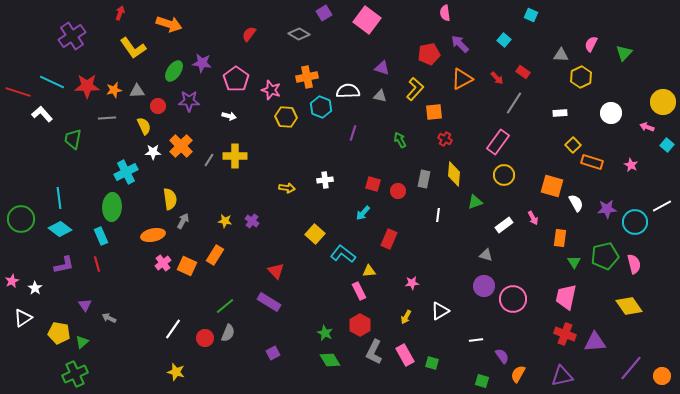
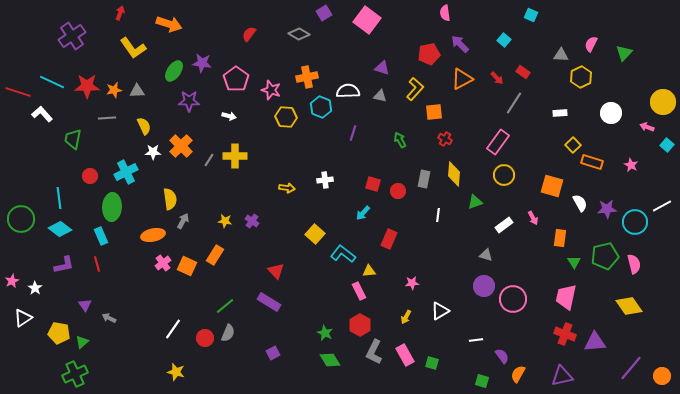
red circle at (158, 106): moved 68 px left, 70 px down
white semicircle at (576, 203): moved 4 px right
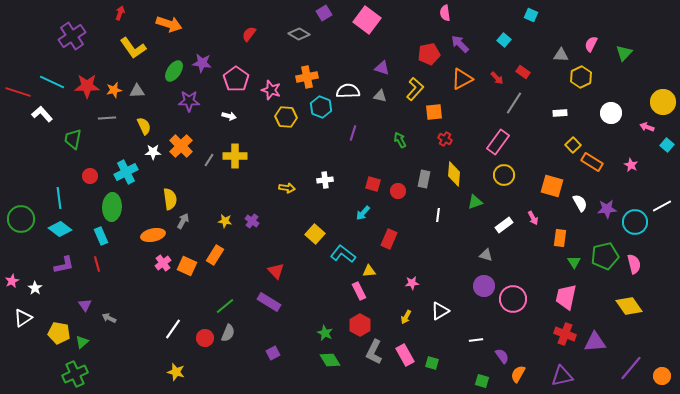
orange rectangle at (592, 162): rotated 15 degrees clockwise
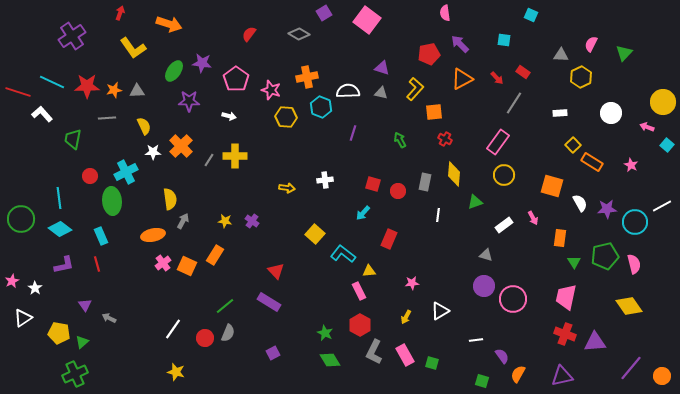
cyan square at (504, 40): rotated 32 degrees counterclockwise
gray triangle at (380, 96): moved 1 px right, 3 px up
gray rectangle at (424, 179): moved 1 px right, 3 px down
green ellipse at (112, 207): moved 6 px up; rotated 8 degrees counterclockwise
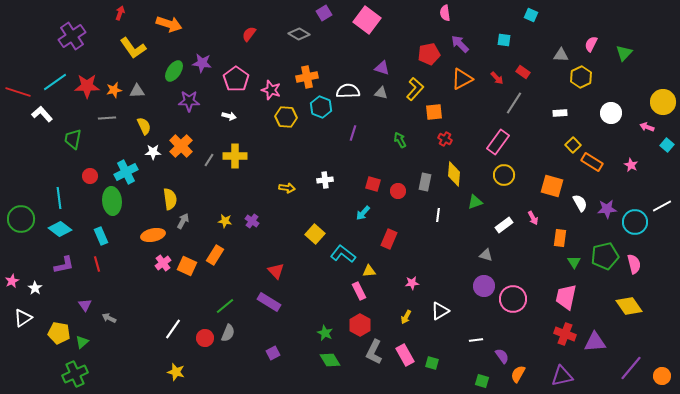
cyan line at (52, 82): moved 3 px right; rotated 60 degrees counterclockwise
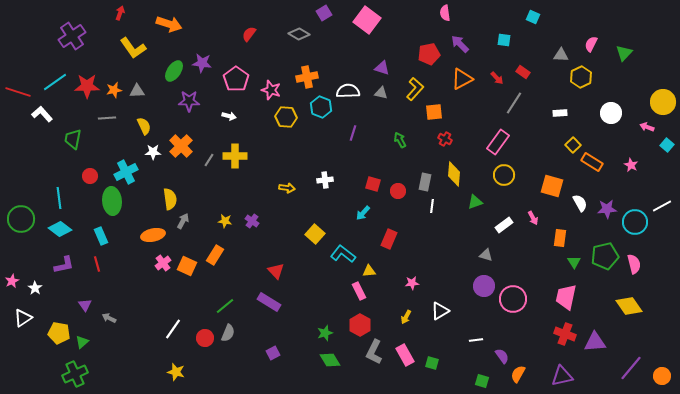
cyan square at (531, 15): moved 2 px right, 2 px down
white line at (438, 215): moved 6 px left, 9 px up
green star at (325, 333): rotated 28 degrees clockwise
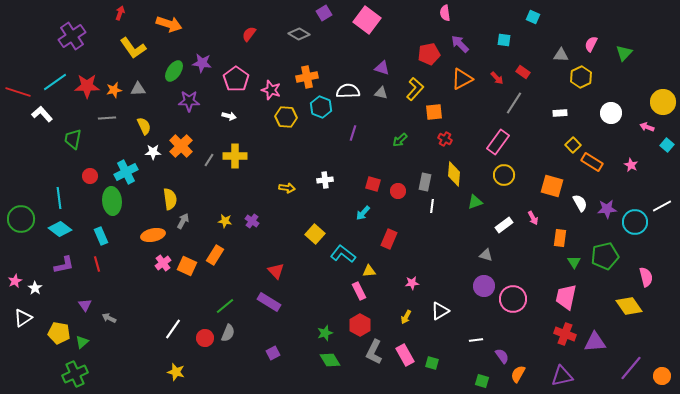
gray triangle at (137, 91): moved 1 px right, 2 px up
green arrow at (400, 140): rotated 105 degrees counterclockwise
pink semicircle at (634, 264): moved 12 px right, 13 px down
pink star at (12, 281): moved 3 px right
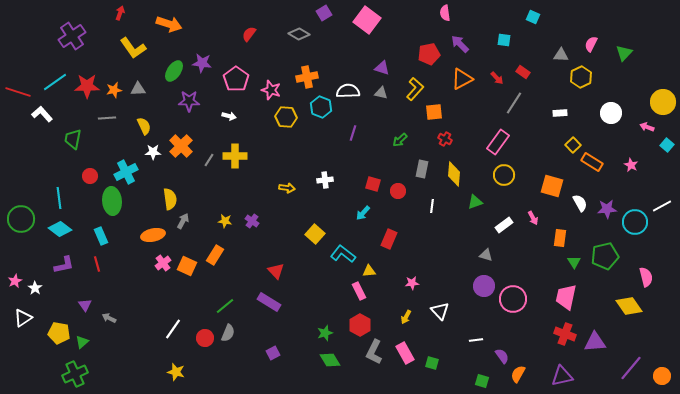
gray rectangle at (425, 182): moved 3 px left, 13 px up
white triangle at (440, 311): rotated 42 degrees counterclockwise
pink rectangle at (405, 355): moved 2 px up
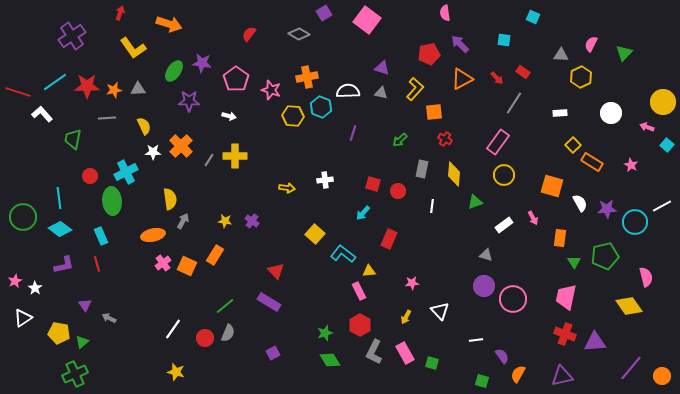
yellow hexagon at (286, 117): moved 7 px right, 1 px up
green circle at (21, 219): moved 2 px right, 2 px up
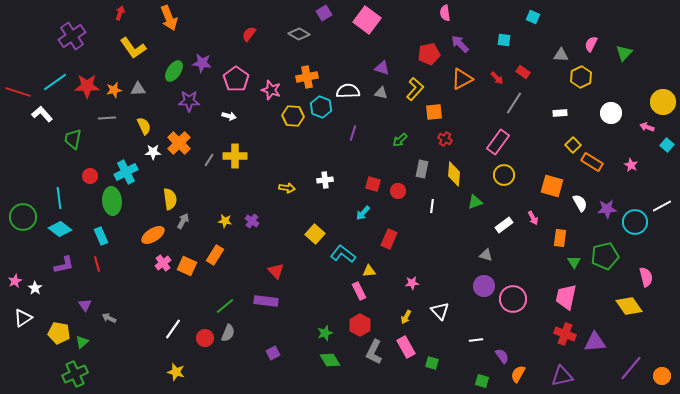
orange arrow at (169, 24): moved 6 px up; rotated 50 degrees clockwise
orange cross at (181, 146): moved 2 px left, 3 px up
orange ellipse at (153, 235): rotated 20 degrees counterclockwise
purple rectangle at (269, 302): moved 3 px left, 1 px up; rotated 25 degrees counterclockwise
pink rectangle at (405, 353): moved 1 px right, 6 px up
